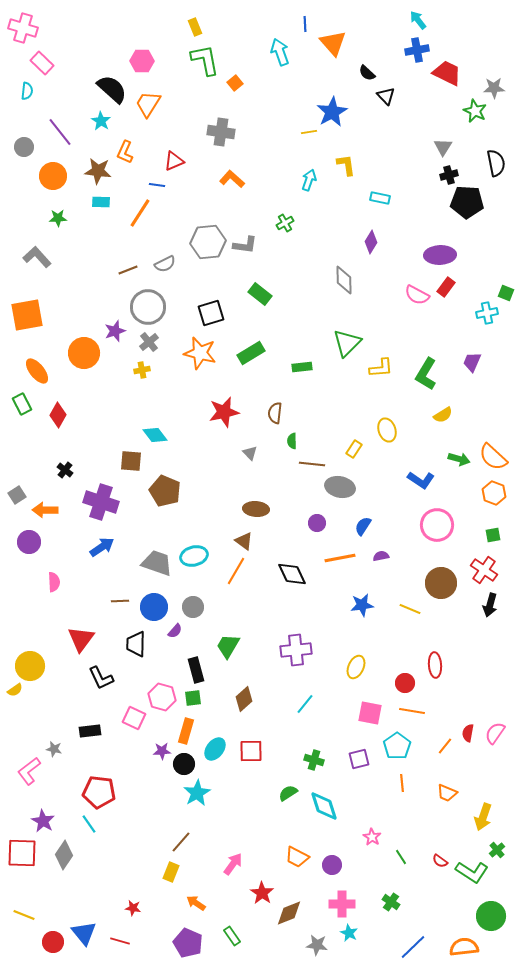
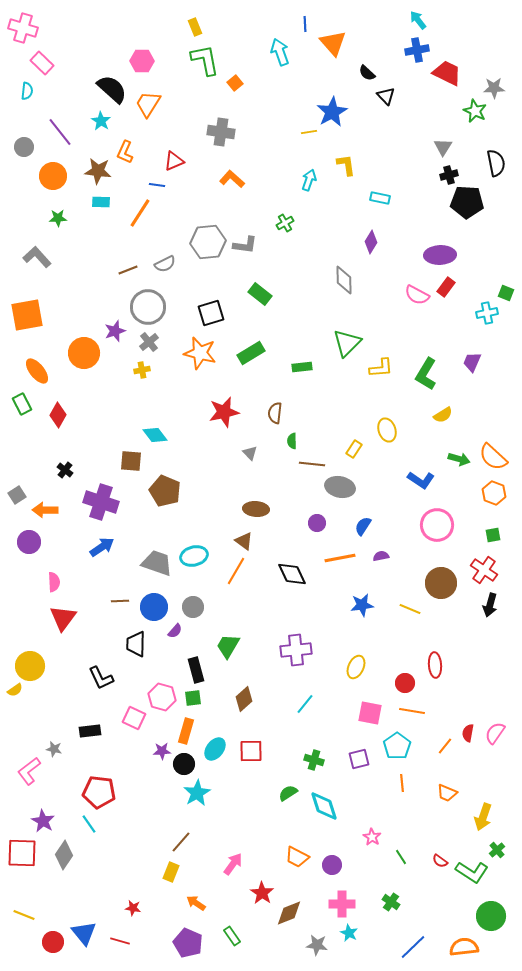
red triangle at (81, 639): moved 18 px left, 21 px up
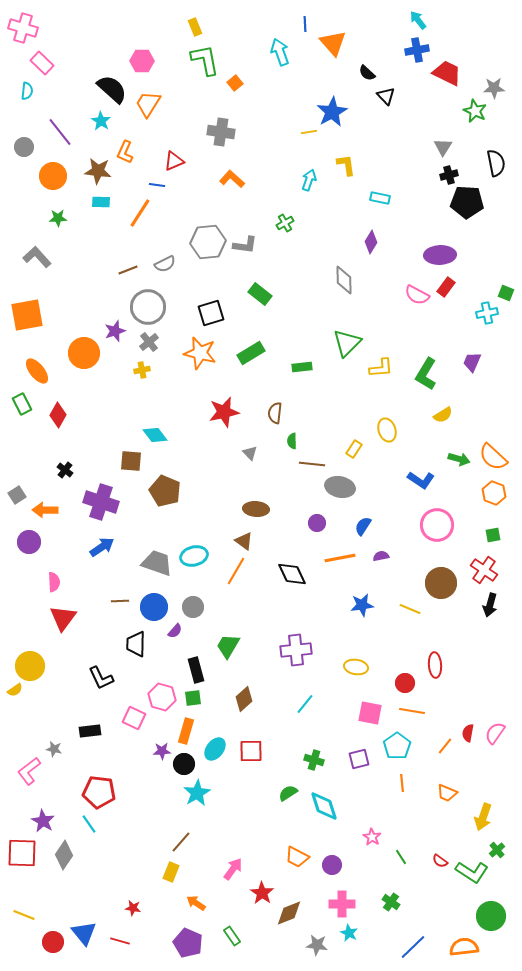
yellow ellipse at (356, 667): rotated 75 degrees clockwise
pink arrow at (233, 864): moved 5 px down
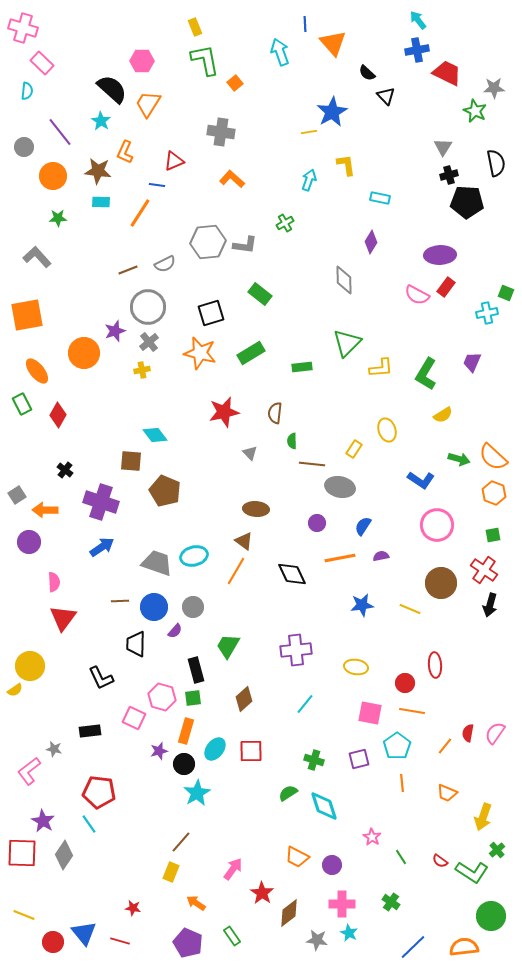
purple star at (162, 751): moved 3 px left; rotated 12 degrees counterclockwise
brown diamond at (289, 913): rotated 16 degrees counterclockwise
gray star at (317, 945): moved 5 px up
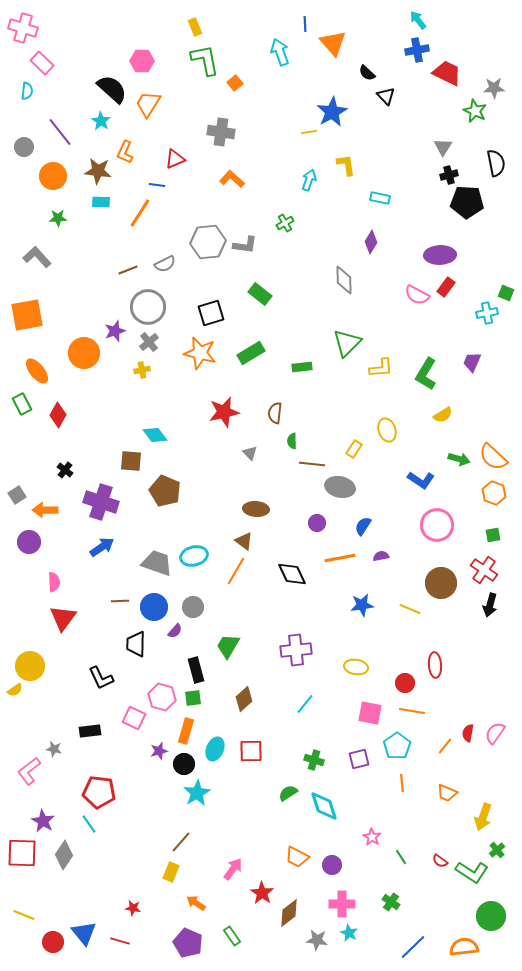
red triangle at (174, 161): moved 1 px right, 2 px up
cyan ellipse at (215, 749): rotated 15 degrees counterclockwise
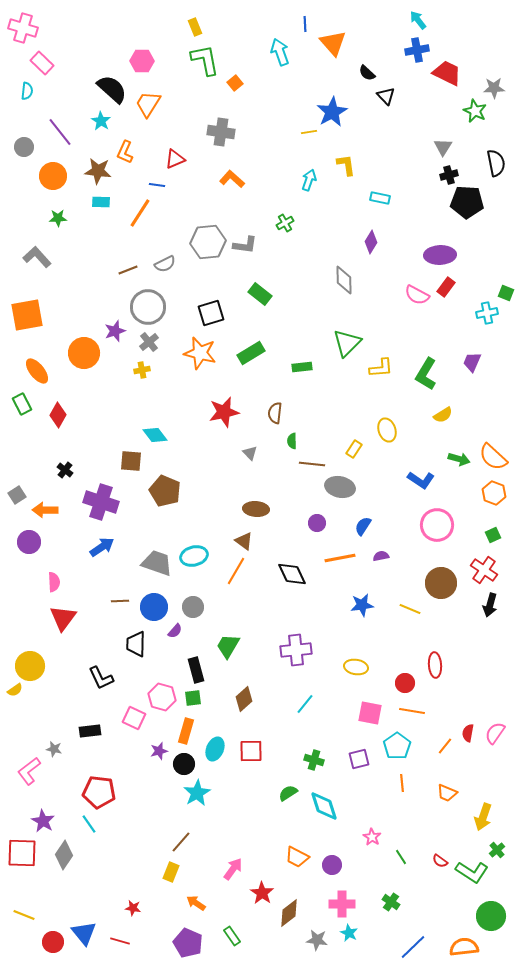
green square at (493, 535): rotated 14 degrees counterclockwise
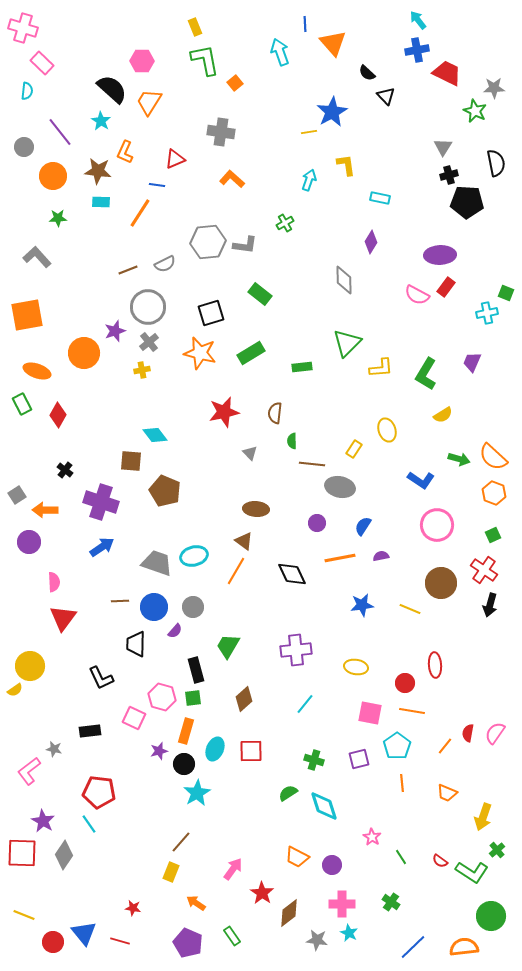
orange trapezoid at (148, 104): moved 1 px right, 2 px up
orange ellipse at (37, 371): rotated 32 degrees counterclockwise
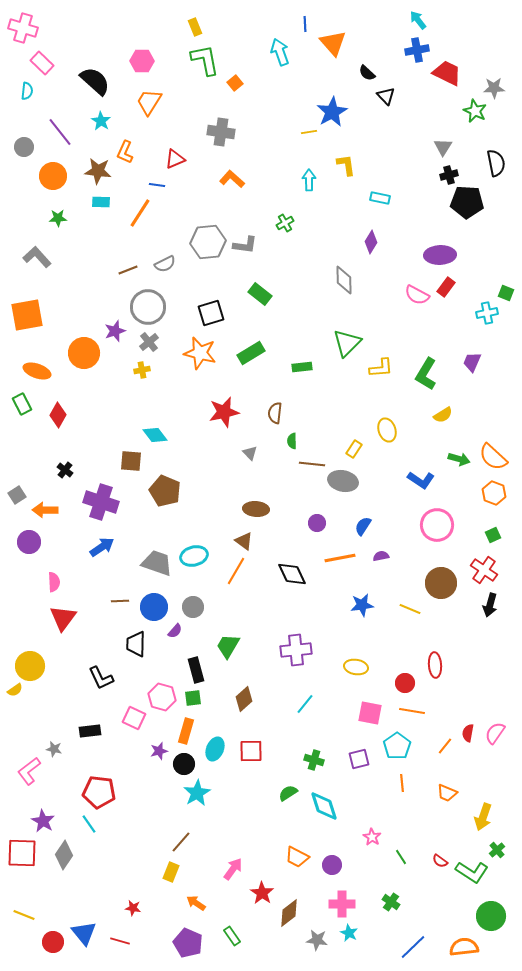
black semicircle at (112, 89): moved 17 px left, 8 px up
cyan arrow at (309, 180): rotated 20 degrees counterclockwise
gray ellipse at (340, 487): moved 3 px right, 6 px up
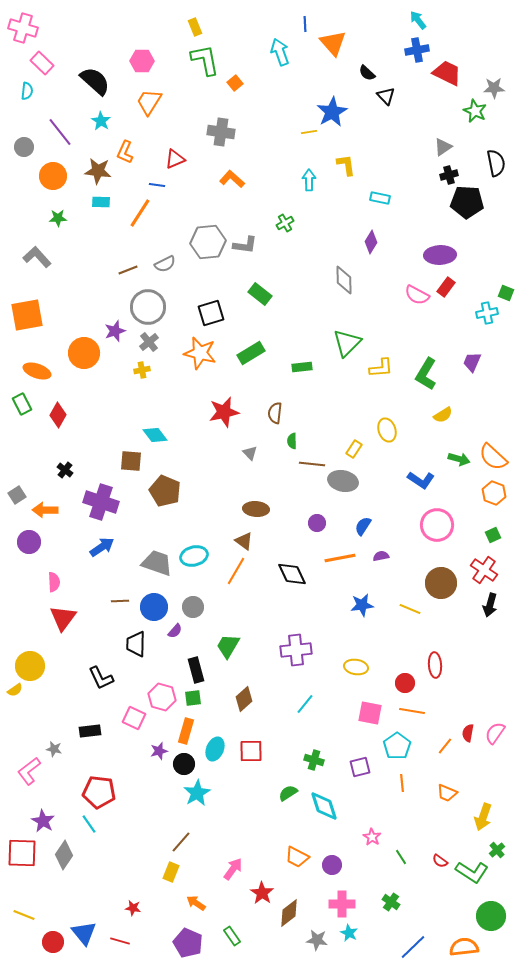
gray triangle at (443, 147): rotated 24 degrees clockwise
purple square at (359, 759): moved 1 px right, 8 px down
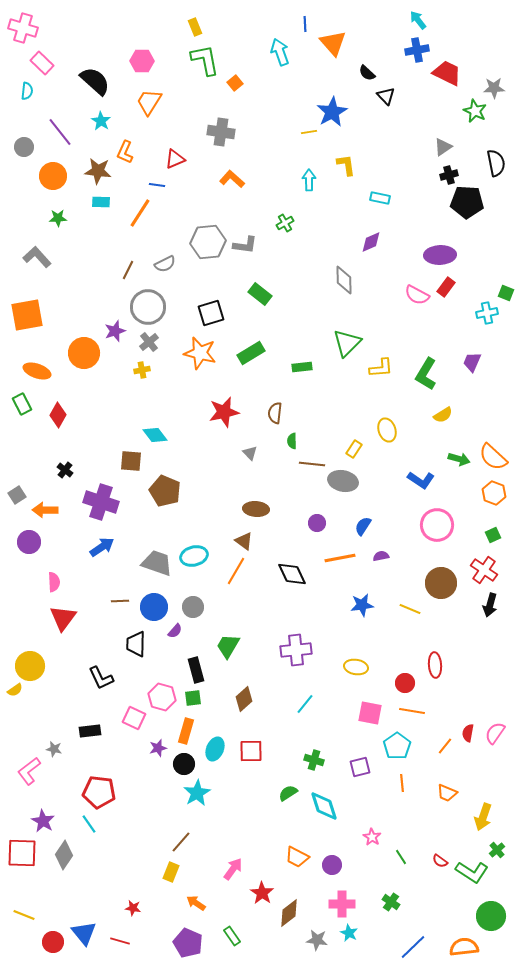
purple diamond at (371, 242): rotated 35 degrees clockwise
brown line at (128, 270): rotated 42 degrees counterclockwise
purple star at (159, 751): moved 1 px left, 3 px up
